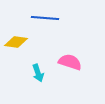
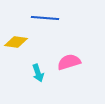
pink semicircle: moved 1 px left; rotated 35 degrees counterclockwise
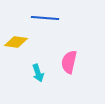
pink semicircle: rotated 60 degrees counterclockwise
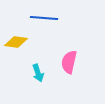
blue line: moved 1 px left
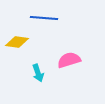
yellow diamond: moved 1 px right
pink semicircle: moved 2 px up; rotated 60 degrees clockwise
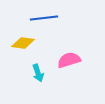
blue line: rotated 12 degrees counterclockwise
yellow diamond: moved 6 px right, 1 px down
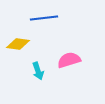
yellow diamond: moved 5 px left, 1 px down
cyan arrow: moved 2 px up
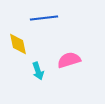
yellow diamond: rotated 70 degrees clockwise
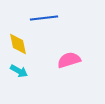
cyan arrow: moved 19 px left; rotated 42 degrees counterclockwise
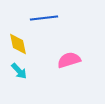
cyan arrow: rotated 18 degrees clockwise
